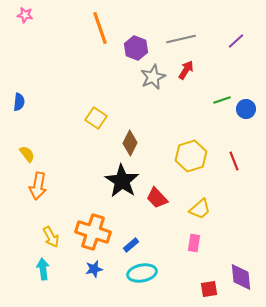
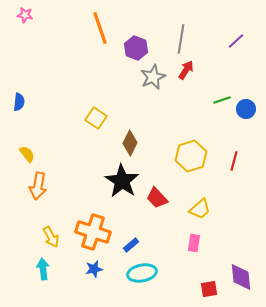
gray line: rotated 68 degrees counterclockwise
red line: rotated 36 degrees clockwise
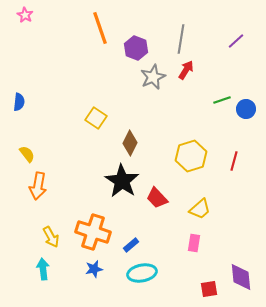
pink star: rotated 21 degrees clockwise
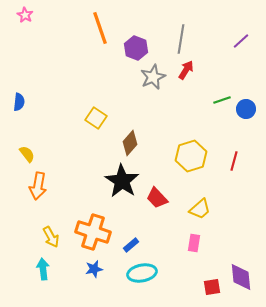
purple line: moved 5 px right
brown diamond: rotated 15 degrees clockwise
red square: moved 3 px right, 2 px up
